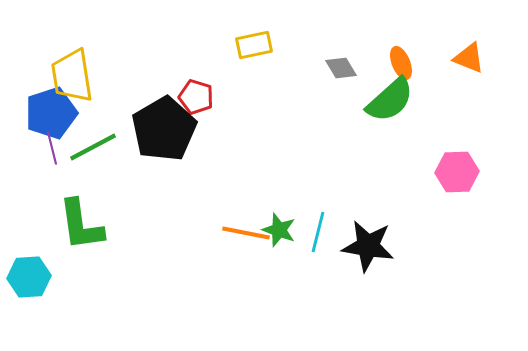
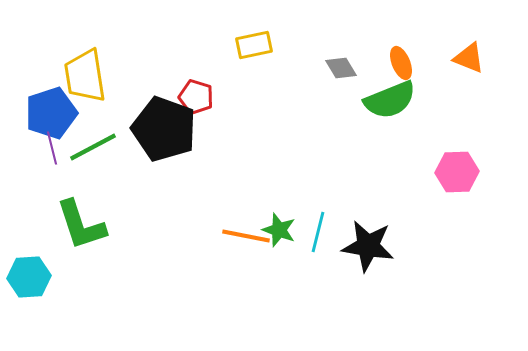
yellow trapezoid: moved 13 px right
green semicircle: rotated 20 degrees clockwise
black pentagon: rotated 22 degrees counterclockwise
green L-shape: rotated 10 degrees counterclockwise
orange line: moved 3 px down
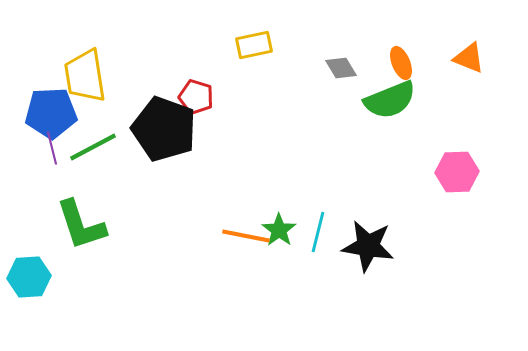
blue pentagon: rotated 15 degrees clockwise
green star: rotated 16 degrees clockwise
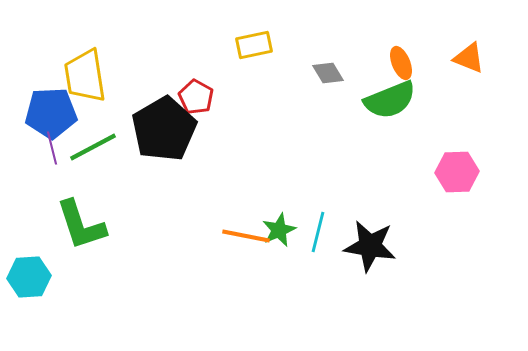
gray diamond: moved 13 px left, 5 px down
red pentagon: rotated 12 degrees clockwise
black pentagon: rotated 22 degrees clockwise
green star: rotated 12 degrees clockwise
black star: moved 2 px right
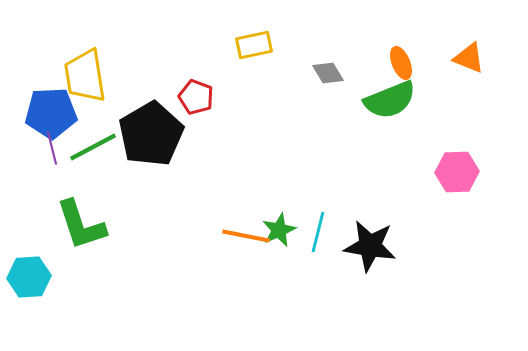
red pentagon: rotated 8 degrees counterclockwise
black pentagon: moved 13 px left, 5 px down
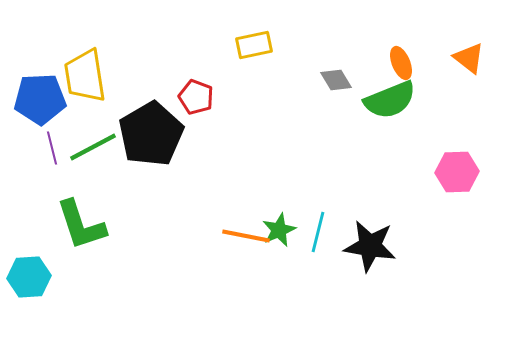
orange triangle: rotated 16 degrees clockwise
gray diamond: moved 8 px right, 7 px down
blue pentagon: moved 11 px left, 14 px up
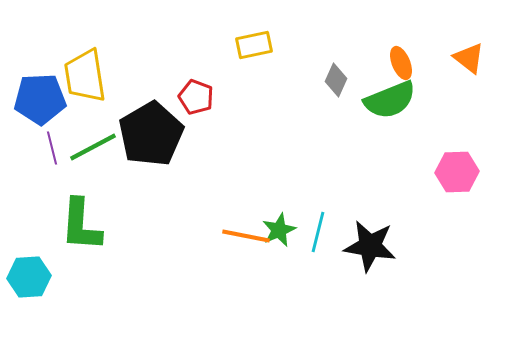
gray diamond: rotated 56 degrees clockwise
green L-shape: rotated 22 degrees clockwise
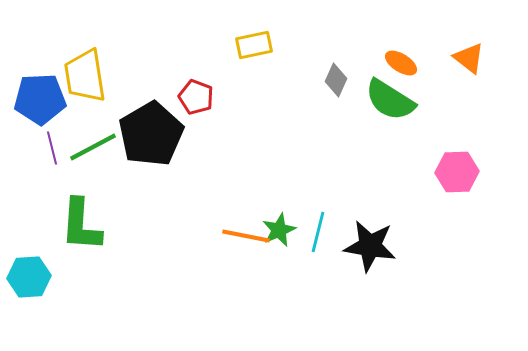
orange ellipse: rotated 36 degrees counterclockwise
green semicircle: rotated 54 degrees clockwise
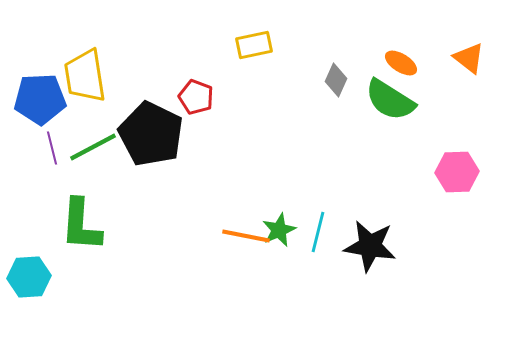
black pentagon: rotated 16 degrees counterclockwise
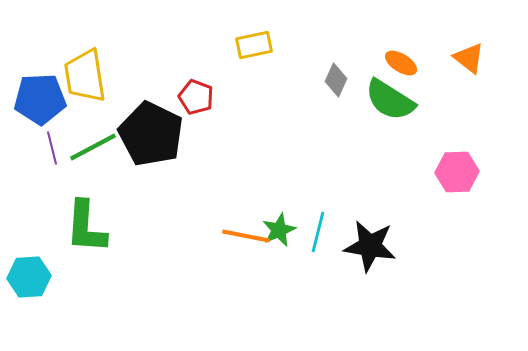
green L-shape: moved 5 px right, 2 px down
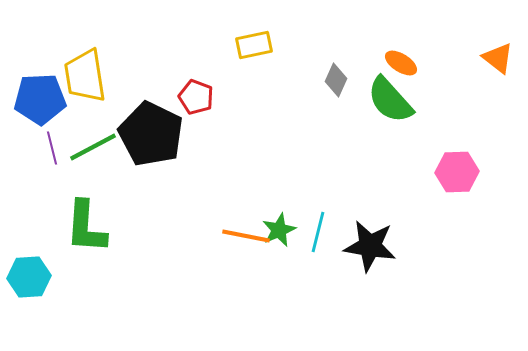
orange triangle: moved 29 px right
green semicircle: rotated 16 degrees clockwise
